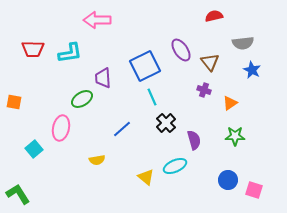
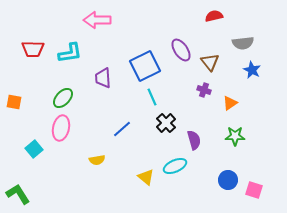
green ellipse: moved 19 px left, 1 px up; rotated 15 degrees counterclockwise
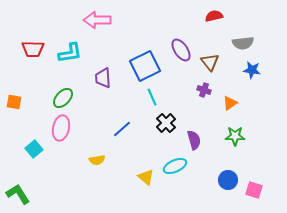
blue star: rotated 18 degrees counterclockwise
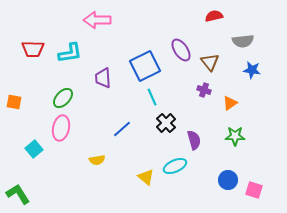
gray semicircle: moved 2 px up
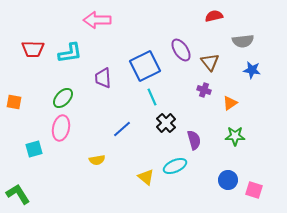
cyan square: rotated 24 degrees clockwise
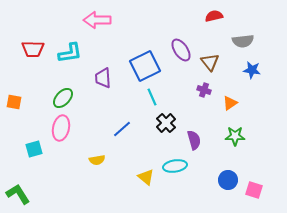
cyan ellipse: rotated 15 degrees clockwise
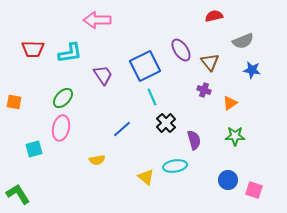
gray semicircle: rotated 15 degrees counterclockwise
purple trapezoid: moved 3 px up; rotated 150 degrees clockwise
